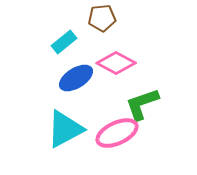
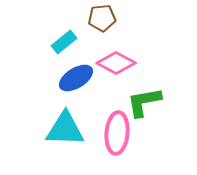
green L-shape: moved 2 px right, 2 px up; rotated 9 degrees clockwise
cyan triangle: rotated 30 degrees clockwise
pink ellipse: rotated 60 degrees counterclockwise
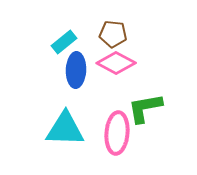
brown pentagon: moved 11 px right, 16 px down; rotated 12 degrees clockwise
blue ellipse: moved 8 px up; rotated 56 degrees counterclockwise
green L-shape: moved 1 px right, 6 px down
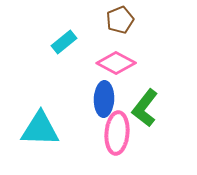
brown pentagon: moved 7 px right, 14 px up; rotated 28 degrees counterclockwise
blue ellipse: moved 28 px right, 29 px down
green L-shape: rotated 42 degrees counterclockwise
cyan triangle: moved 25 px left
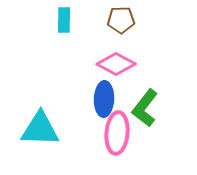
brown pentagon: moved 1 px right; rotated 20 degrees clockwise
cyan rectangle: moved 22 px up; rotated 50 degrees counterclockwise
pink diamond: moved 1 px down
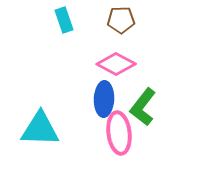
cyan rectangle: rotated 20 degrees counterclockwise
green L-shape: moved 2 px left, 1 px up
pink ellipse: moved 2 px right; rotated 12 degrees counterclockwise
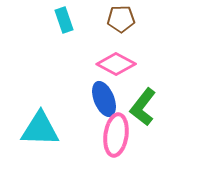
brown pentagon: moved 1 px up
blue ellipse: rotated 24 degrees counterclockwise
pink ellipse: moved 3 px left, 2 px down; rotated 15 degrees clockwise
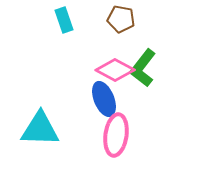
brown pentagon: rotated 12 degrees clockwise
pink diamond: moved 1 px left, 6 px down
green L-shape: moved 39 px up
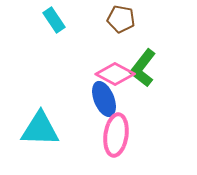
cyan rectangle: moved 10 px left; rotated 15 degrees counterclockwise
pink diamond: moved 4 px down
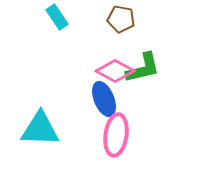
cyan rectangle: moved 3 px right, 3 px up
green L-shape: rotated 141 degrees counterclockwise
pink diamond: moved 3 px up
